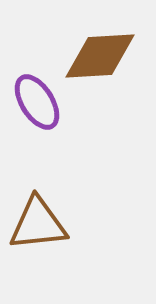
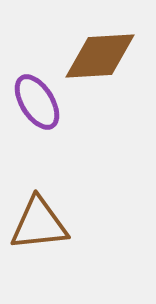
brown triangle: moved 1 px right
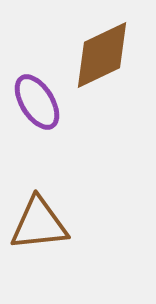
brown diamond: moved 2 px right, 1 px up; rotated 22 degrees counterclockwise
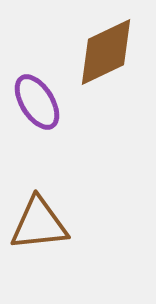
brown diamond: moved 4 px right, 3 px up
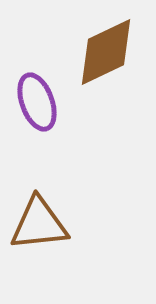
purple ellipse: rotated 12 degrees clockwise
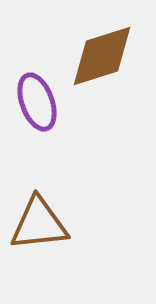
brown diamond: moved 4 px left, 4 px down; rotated 8 degrees clockwise
